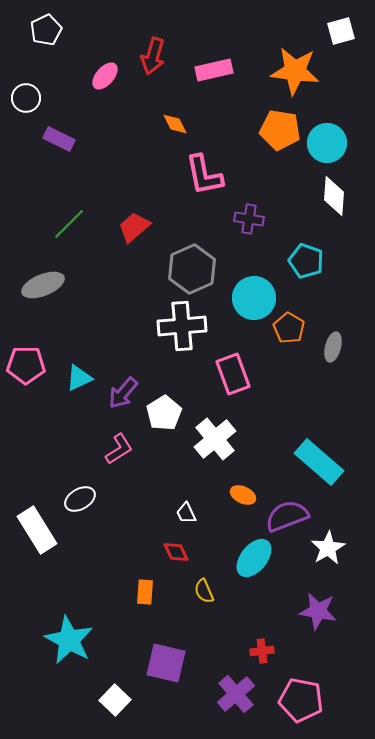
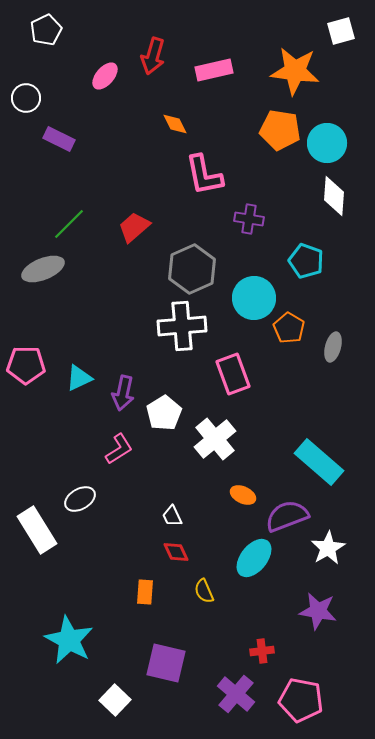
gray ellipse at (43, 285): moved 16 px up
purple arrow at (123, 393): rotated 28 degrees counterclockwise
white trapezoid at (186, 513): moved 14 px left, 3 px down
purple cross at (236, 694): rotated 9 degrees counterclockwise
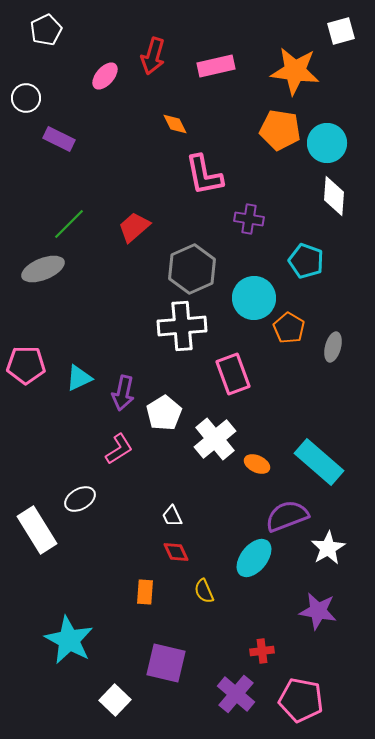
pink rectangle at (214, 70): moved 2 px right, 4 px up
orange ellipse at (243, 495): moved 14 px right, 31 px up
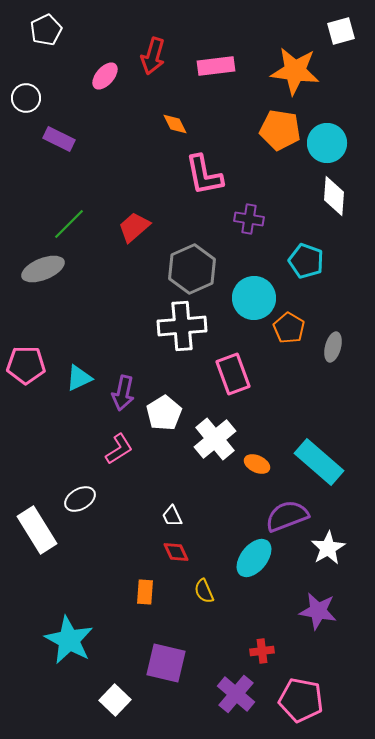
pink rectangle at (216, 66): rotated 6 degrees clockwise
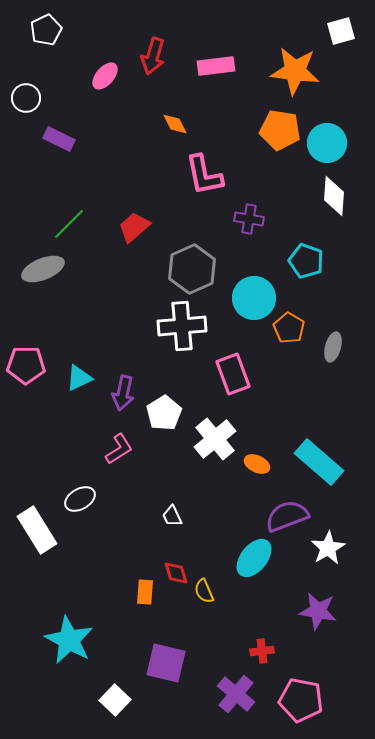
red diamond at (176, 552): moved 21 px down; rotated 8 degrees clockwise
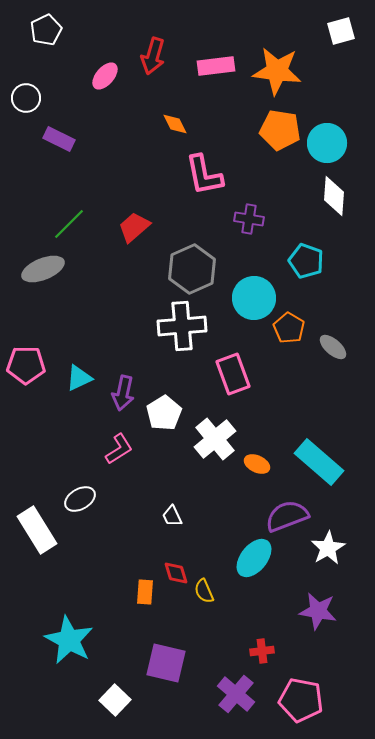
orange star at (295, 71): moved 18 px left
gray ellipse at (333, 347): rotated 64 degrees counterclockwise
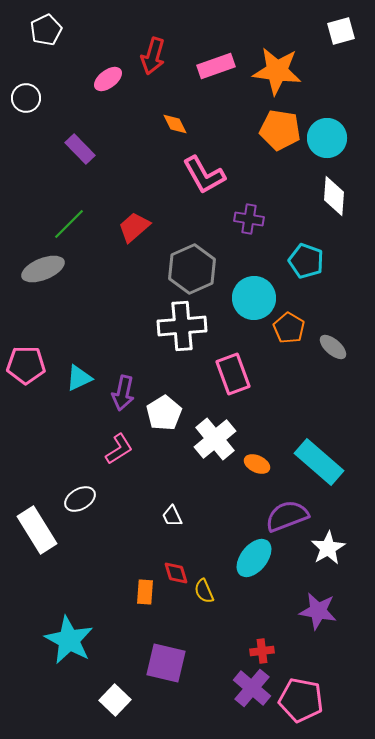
pink rectangle at (216, 66): rotated 12 degrees counterclockwise
pink ellipse at (105, 76): moved 3 px right, 3 px down; rotated 12 degrees clockwise
purple rectangle at (59, 139): moved 21 px right, 10 px down; rotated 20 degrees clockwise
cyan circle at (327, 143): moved 5 px up
pink L-shape at (204, 175): rotated 18 degrees counterclockwise
purple cross at (236, 694): moved 16 px right, 6 px up
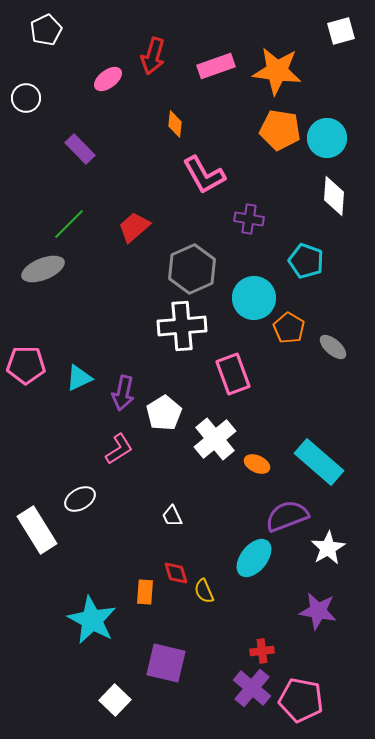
orange diamond at (175, 124): rotated 32 degrees clockwise
cyan star at (69, 640): moved 23 px right, 20 px up
